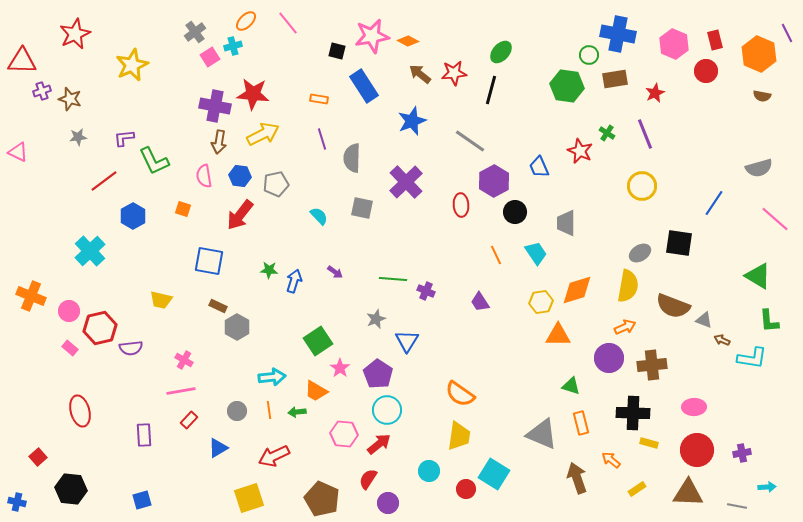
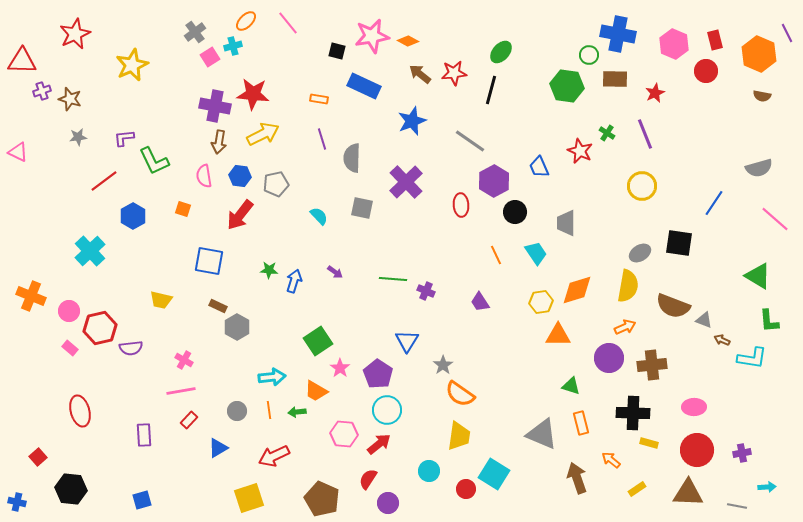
brown rectangle at (615, 79): rotated 10 degrees clockwise
blue rectangle at (364, 86): rotated 32 degrees counterclockwise
gray star at (376, 319): moved 67 px right, 46 px down; rotated 12 degrees counterclockwise
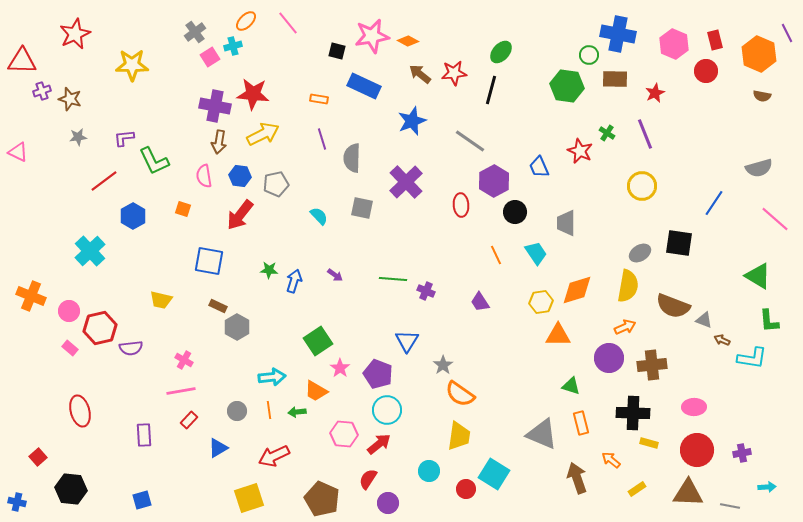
yellow star at (132, 65): rotated 24 degrees clockwise
purple arrow at (335, 272): moved 3 px down
purple pentagon at (378, 374): rotated 12 degrees counterclockwise
gray line at (737, 506): moved 7 px left
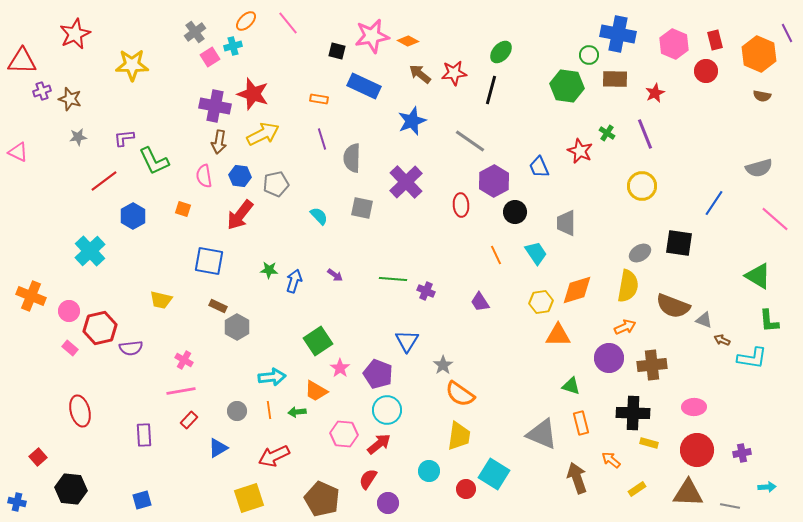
red star at (253, 94): rotated 12 degrees clockwise
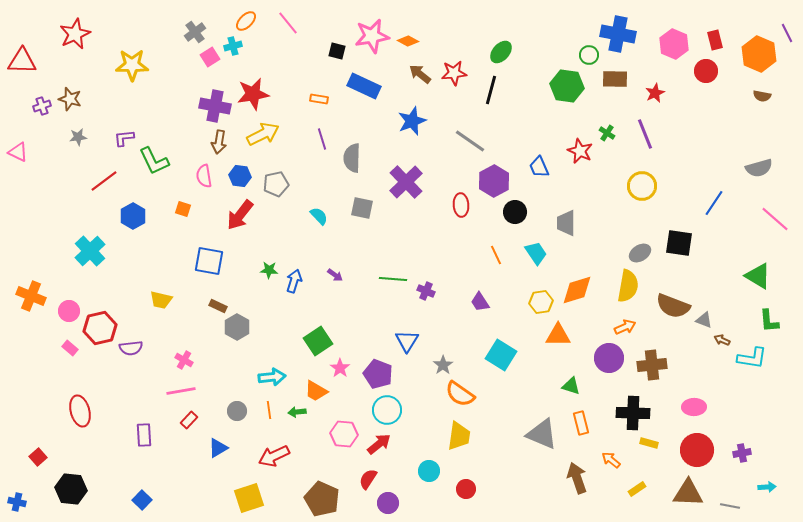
purple cross at (42, 91): moved 15 px down
red star at (253, 94): rotated 28 degrees counterclockwise
cyan square at (494, 474): moved 7 px right, 119 px up
blue square at (142, 500): rotated 30 degrees counterclockwise
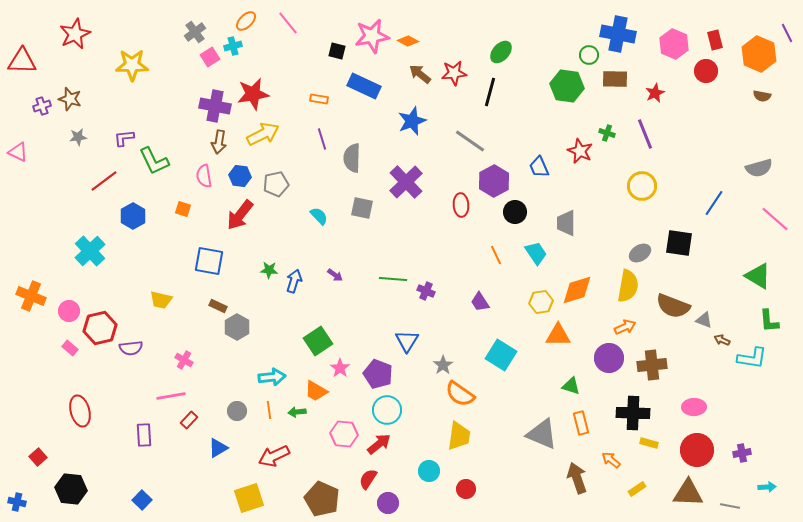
black line at (491, 90): moved 1 px left, 2 px down
green cross at (607, 133): rotated 14 degrees counterclockwise
pink line at (181, 391): moved 10 px left, 5 px down
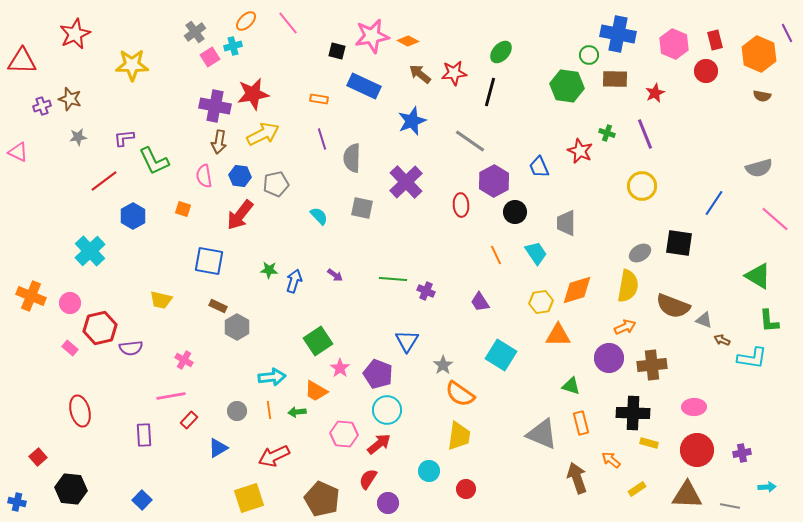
pink circle at (69, 311): moved 1 px right, 8 px up
brown triangle at (688, 493): moved 1 px left, 2 px down
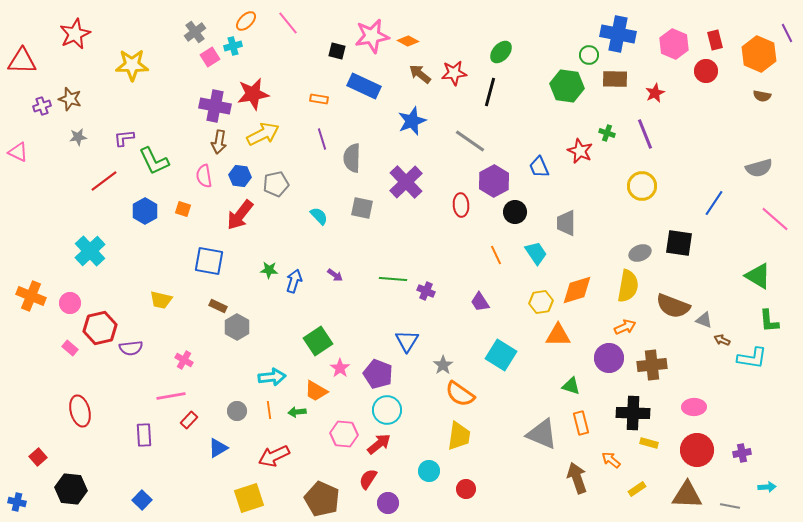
blue hexagon at (133, 216): moved 12 px right, 5 px up
gray ellipse at (640, 253): rotated 10 degrees clockwise
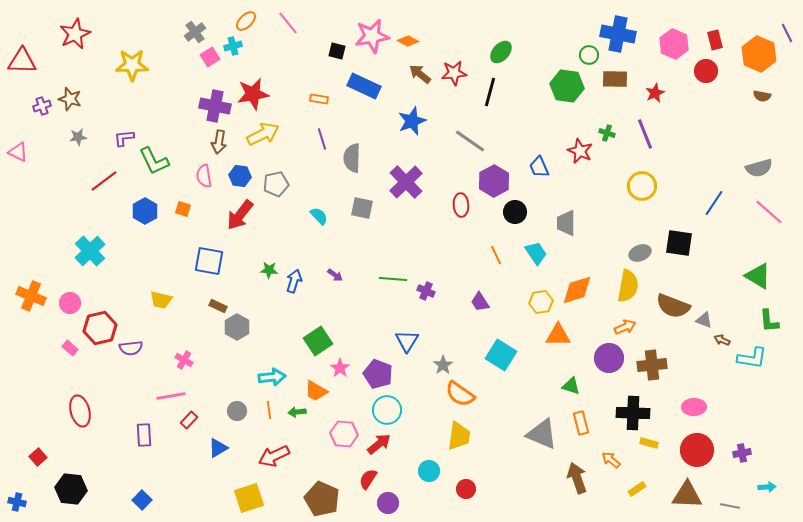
pink line at (775, 219): moved 6 px left, 7 px up
